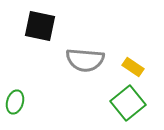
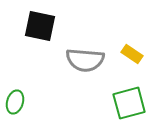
yellow rectangle: moved 1 px left, 13 px up
green square: moved 1 px right; rotated 24 degrees clockwise
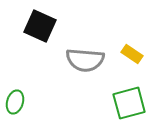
black square: rotated 12 degrees clockwise
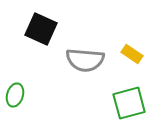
black square: moved 1 px right, 3 px down
green ellipse: moved 7 px up
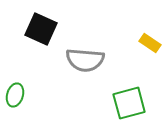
yellow rectangle: moved 18 px right, 11 px up
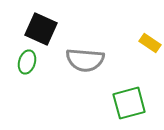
green ellipse: moved 12 px right, 33 px up
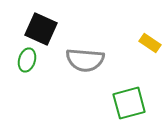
green ellipse: moved 2 px up
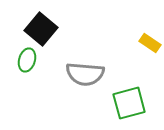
black square: rotated 16 degrees clockwise
gray semicircle: moved 14 px down
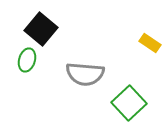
green square: rotated 28 degrees counterclockwise
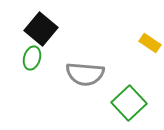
green ellipse: moved 5 px right, 2 px up
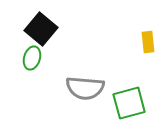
yellow rectangle: moved 2 px left, 1 px up; rotated 50 degrees clockwise
gray semicircle: moved 14 px down
green square: rotated 28 degrees clockwise
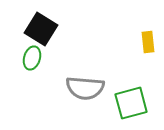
black square: rotated 8 degrees counterclockwise
green square: moved 2 px right
